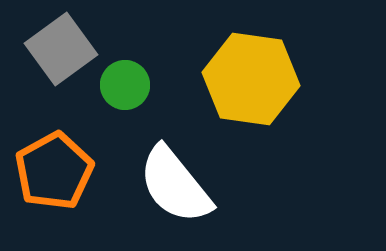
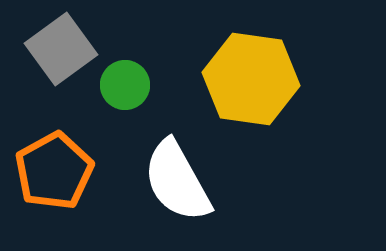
white semicircle: moved 2 px right, 4 px up; rotated 10 degrees clockwise
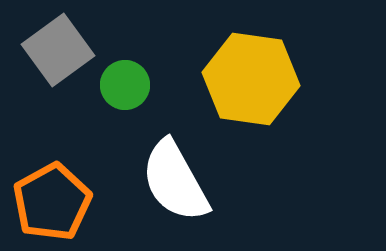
gray square: moved 3 px left, 1 px down
orange pentagon: moved 2 px left, 31 px down
white semicircle: moved 2 px left
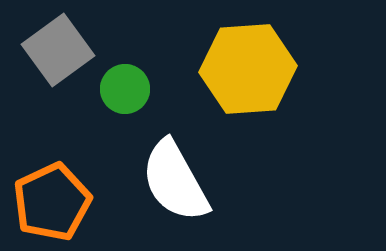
yellow hexagon: moved 3 px left, 10 px up; rotated 12 degrees counterclockwise
green circle: moved 4 px down
orange pentagon: rotated 4 degrees clockwise
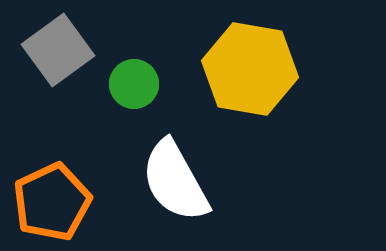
yellow hexagon: moved 2 px right; rotated 14 degrees clockwise
green circle: moved 9 px right, 5 px up
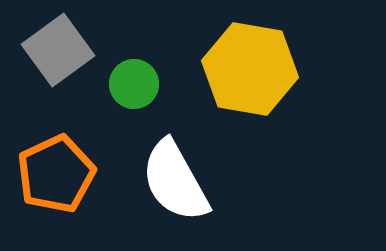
orange pentagon: moved 4 px right, 28 px up
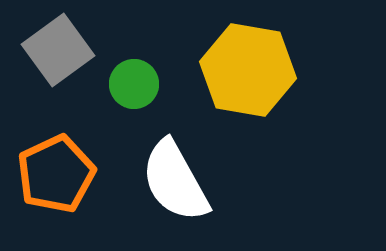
yellow hexagon: moved 2 px left, 1 px down
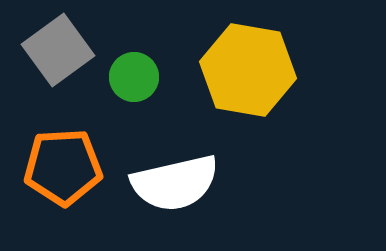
green circle: moved 7 px up
orange pentagon: moved 7 px right, 7 px up; rotated 22 degrees clockwise
white semicircle: moved 2 px down; rotated 74 degrees counterclockwise
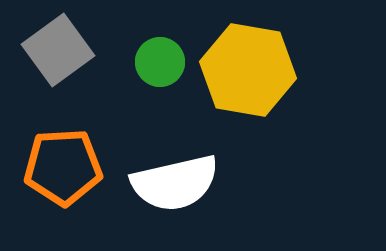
green circle: moved 26 px right, 15 px up
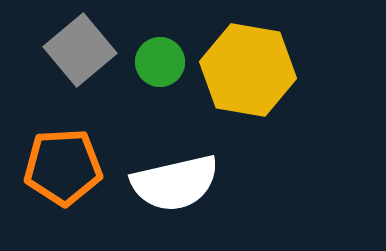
gray square: moved 22 px right; rotated 4 degrees counterclockwise
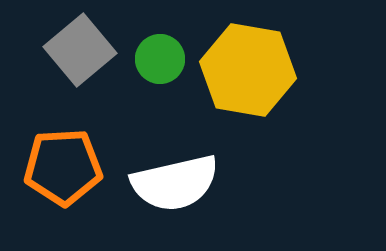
green circle: moved 3 px up
